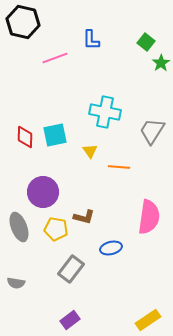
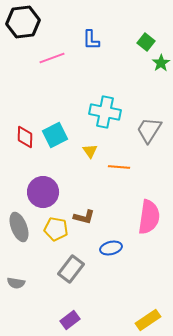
black hexagon: rotated 20 degrees counterclockwise
pink line: moved 3 px left
gray trapezoid: moved 3 px left, 1 px up
cyan square: rotated 15 degrees counterclockwise
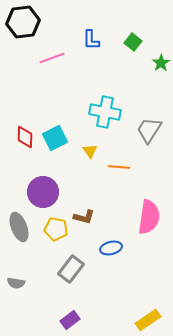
green square: moved 13 px left
cyan square: moved 3 px down
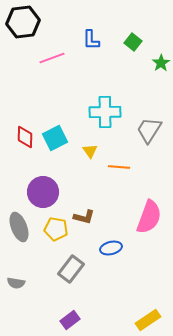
cyan cross: rotated 12 degrees counterclockwise
pink semicircle: rotated 12 degrees clockwise
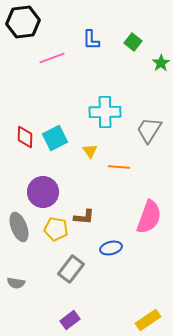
brown L-shape: rotated 10 degrees counterclockwise
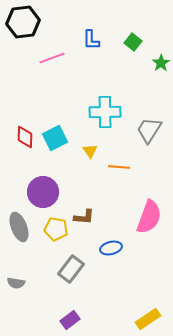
yellow rectangle: moved 1 px up
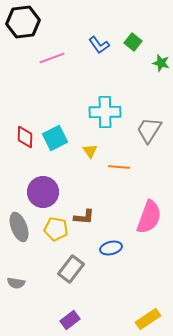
blue L-shape: moved 8 px right, 5 px down; rotated 35 degrees counterclockwise
green star: rotated 24 degrees counterclockwise
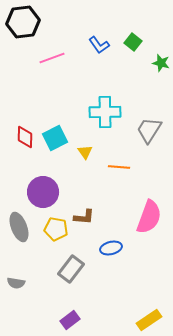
yellow triangle: moved 5 px left, 1 px down
yellow rectangle: moved 1 px right, 1 px down
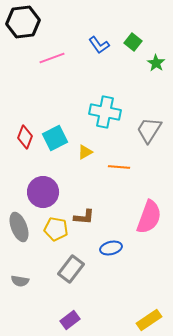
green star: moved 5 px left; rotated 18 degrees clockwise
cyan cross: rotated 12 degrees clockwise
red diamond: rotated 20 degrees clockwise
yellow triangle: rotated 35 degrees clockwise
gray semicircle: moved 4 px right, 2 px up
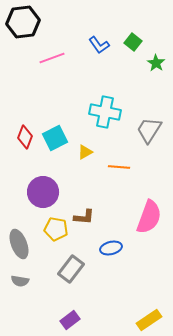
gray ellipse: moved 17 px down
